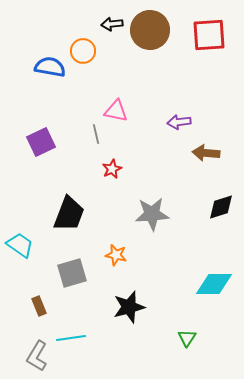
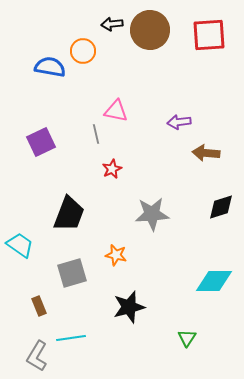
cyan diamond: moved 3 px up
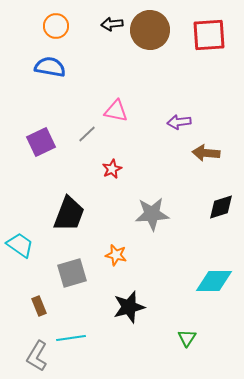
orange circle: moved 27 px left, 25 px up
gray line: moved 9 px left; rotated 60 degrees clockwise
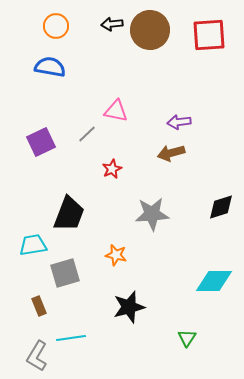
brown arrow: moved 35 px left; rotated 20 degrees counterclockwise
cyan trapezoid: moved 13 px right; rotated 44 degrees counterclockwise
gray square: moved 7 px left
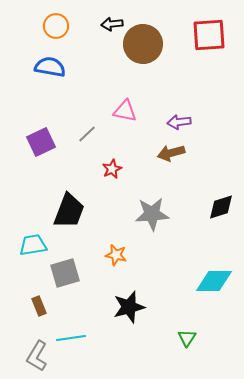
brown circle: moved 7 px left, 14 px down
pink triangle: moved 9 px right
black trapezoid: moved 3 px up
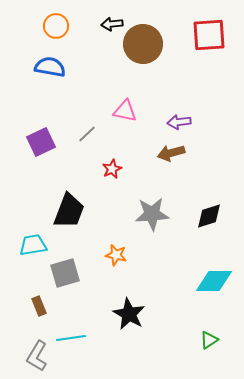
black diamond: moved 12 px left, 9 px down
black star: moved 7 px down; rotated 28 degrees counterclockwise
green triangle: moved 22 px right, 2 px down; rotated 24 degrees clockwise
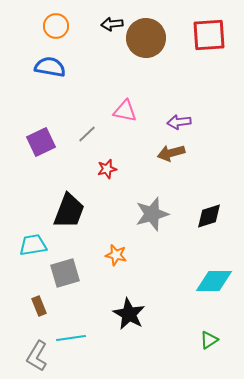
brown circle: moved 3 px right, 6 px up
red star: moved 5 px left; rotated 12 degrees clockwise
gray star: rotated 12 degrees counterclockwise
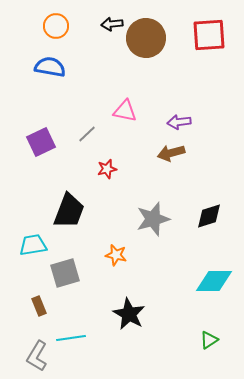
gray star: moved 1 px right, 5 px down
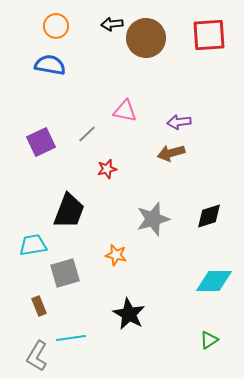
blue semicircle: moved 2 px up
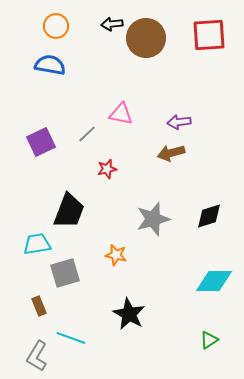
pink triangle: moved 4 px left, 3 px down
cyan trapezoid: moved 4 px right, 1 px up
cyan line: rotated 28 degrees clockwise
